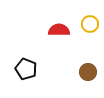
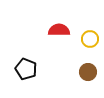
yellow circle: moved 15 px down
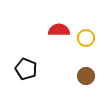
yellow circle: moved 4 px left, 1 px up
brown circle: moved 2 px left, 4 px down
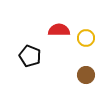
black pentagon: moved 4 px right, 13 px up
brown circle: moved 1 px up
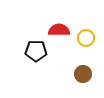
black pentagon: moved 6 px right, 5 px up; rotated 20 degrees counterclockwise
brown circle: moved 3 px left, 1 px up
